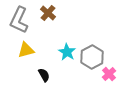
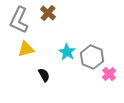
yellow triangle: moved 1 px up
gray hexagon: rotated 10 degrees counterclockwise
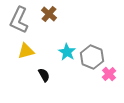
brown cross: moved 1 px right, 1 px down
yellow triangle: moved 2 px down
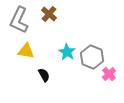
yellow triangle: rotated 24 degrees clockwise
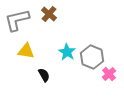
gray L-shape: moved 2 px left; rotated 52 degrees clockwise
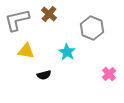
gray hexagon: moved 29 px up
black semicircle: rotated 104 degrees clockwise
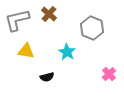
black semicircle: moved 3 px right, 2 px down
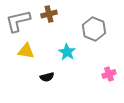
brown cross: rotated 35 degrees clockwise
gray L-shape: moved 1 px right, 1 px down
gray hexagon: moved 2 px right, 1 px down
pink cross: rotated 24 degrees clockwise
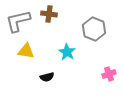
brown cross: rotated 21 degrees clockwise
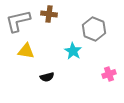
cyan star: moved 6 px right, 1 px up
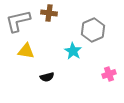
brown cross: moved 1 px up
gray hexagon: moved 1 px left, 1 px down; rotated 15 degrees clockwise
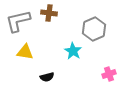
gray hexagon: moved 1 px right, 1 px up
yellow triangle: moved 1 px left, 1 px down
